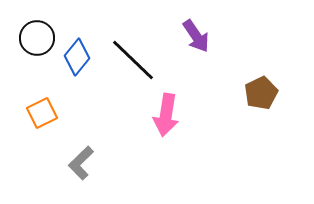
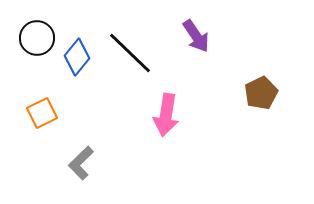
black line: moved 3 px left, 7 px up
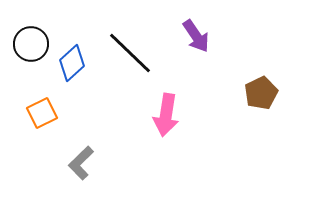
black circle: moved 6 px left, 6 px down
blue diamond: moved 5 px left, 6 px down; rotated 9 degrees clockwise
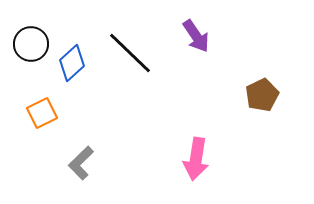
brown pentagon: moved 1 px right, 2 px down
pink arrow: moved 30 px right, 44 px down
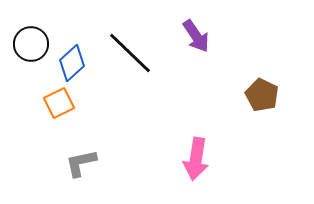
brown pentagon: rotated 20 degrees counterclockwise
orange square: moved 17 px right, 10 px up
gray L-shape: rotated 32 degrees clockwise
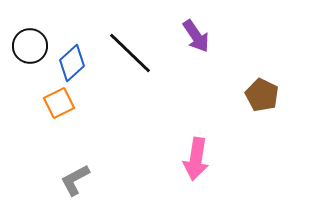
black circle: moved 1 px left, 2 px down
gray L-shape: moved 6 px left, 17 px down; rotated 16 degrees counterclockwise
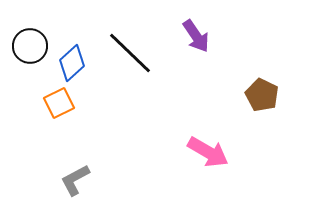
pink arrow: moved 12 px right, 7 px up; rotated 69 degrees counterclockwise
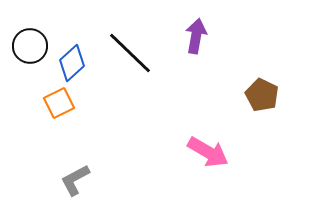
purple arrow: rotated 136 degrees counterclockwise
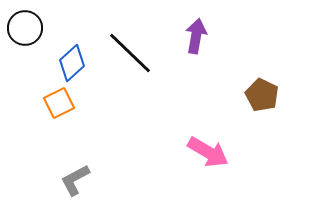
black circle: moved 5 px left, 18 px up
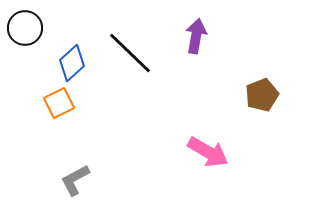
brown pentagon: rotated 24 degrees clockwise
